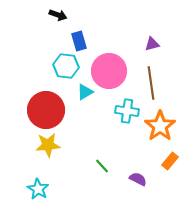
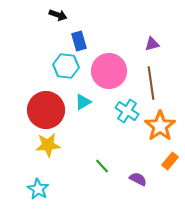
cyan triangle: moved 2 px left, 10 px down
cyan cross: rotated 25 degrees clockwise
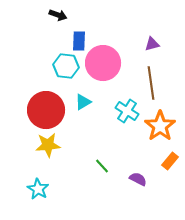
blue rectangle: rotated 18 degrees clockwise
pink circle: moved 6 px left, 8 px up
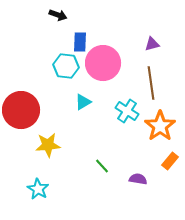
blue rectangle: moved 1 px right, 1 px down
red circle: moved 25 px left
purple semicircle: rotated 18 degrees counterclockwise
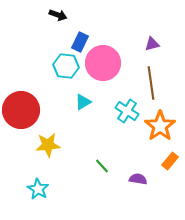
blue rectangle: rotated 24 degrees clockwise
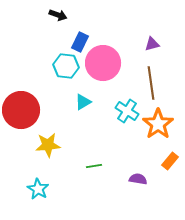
orange star: moved 2 px left, 2 px up
green line: moved 8 px left; rotated 56 degrees counterclockwise
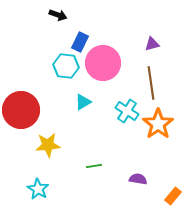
orange rectangle: moved 3 px right, 35 px down
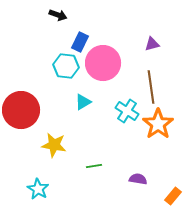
brown line: moved 4 px down
yellow star: moved 6 px right; rotated 15 degrees clockwise
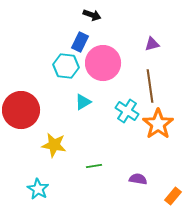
black arrow: moved 34 px right
brown line: moved 1 px left, 1 px up
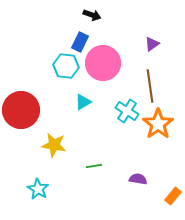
purple triangle: rotated 21 degrees counterclockwise
